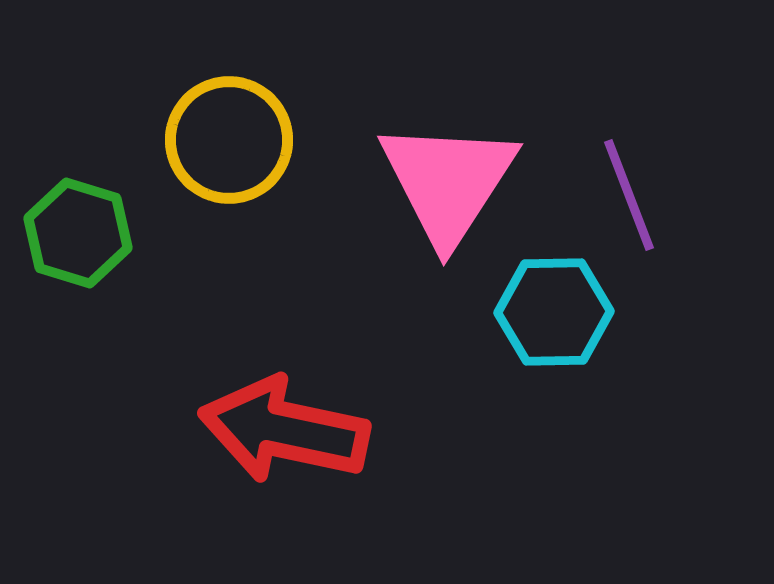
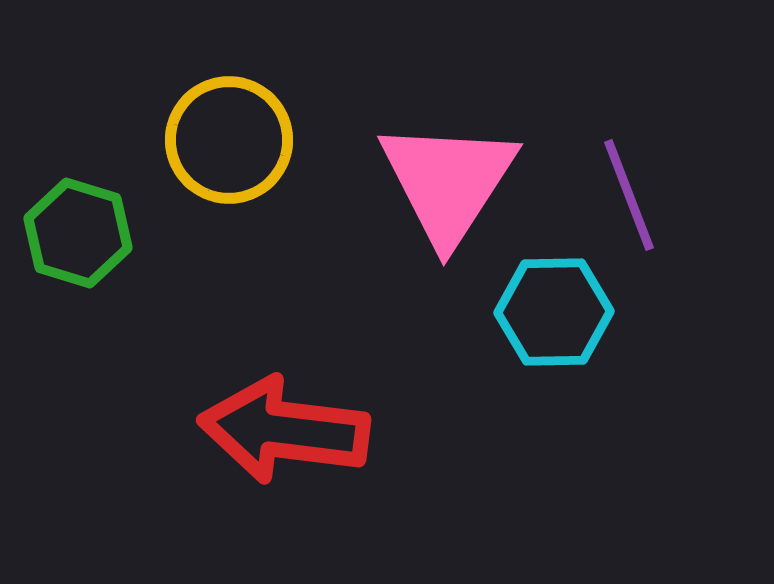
red arrow: rotated 5 degrees counterclockwise
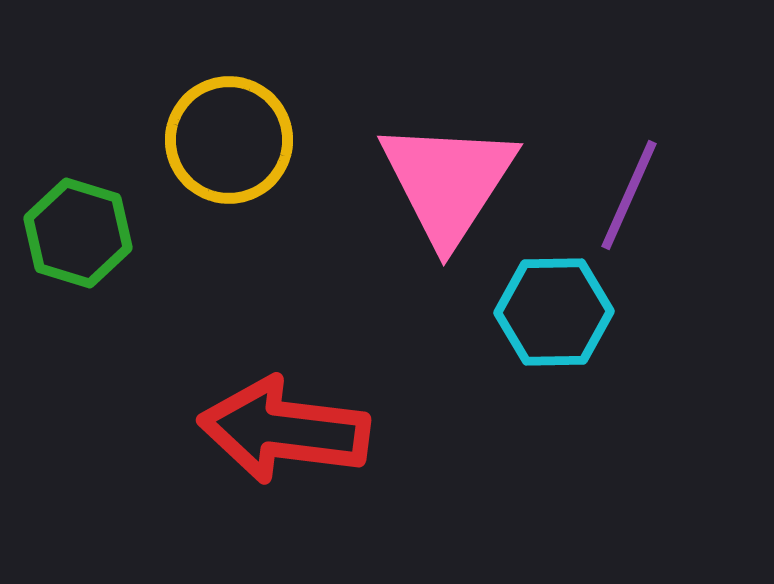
purple line: rotated 45 degrees clockwise
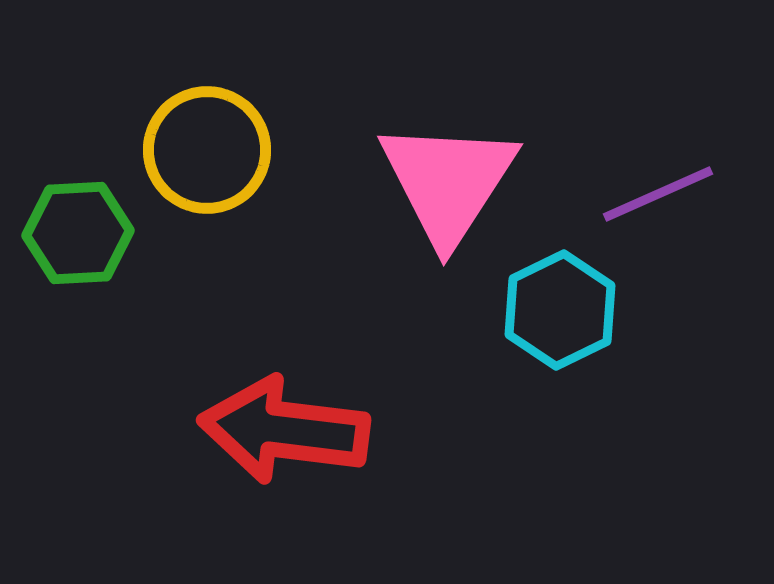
yellow circle: moved 22 px left, 10 px down
purple line: moved 29 px right, 1 px up; rotated 42 degrees clockwise
green hexagon: rotated 20 degrees counterclockwise
cyan hexagon: moved 6 px right, 2 px up; rotated 25 degrees counterclockwise
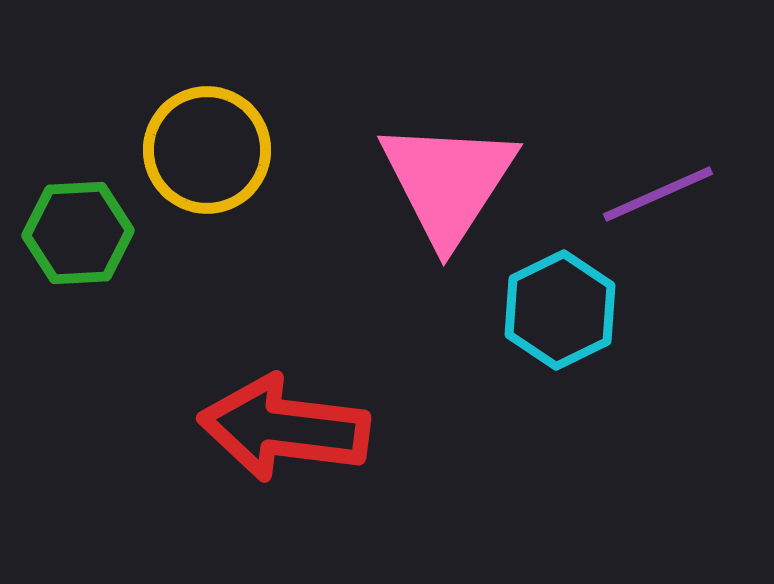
red arrow: moved 2 px up
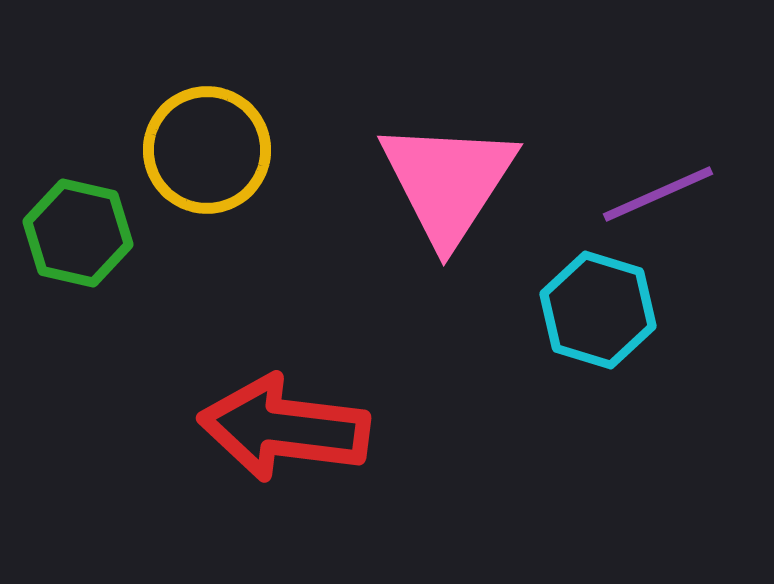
green hexagon: rotated 16 degrees clockwise
cyan hexagon: moved 38 px right; rotated 17 degrees counterclockwise
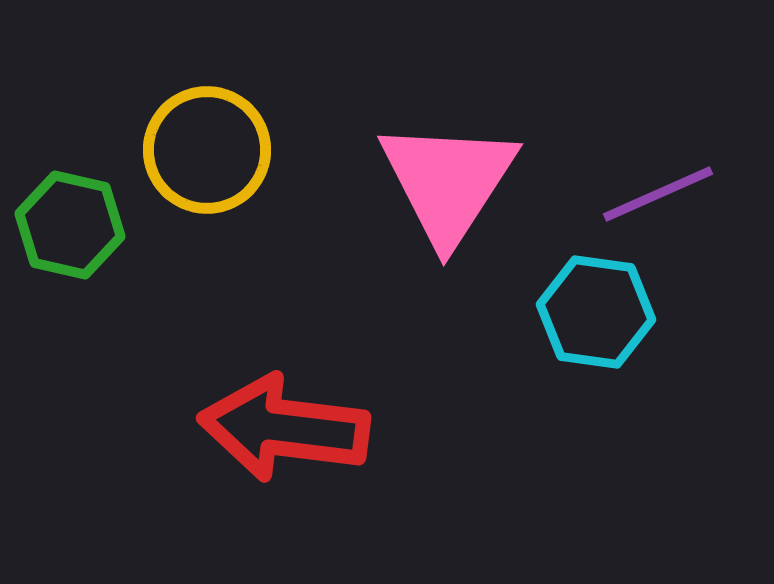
green hexagon: moved 8 px left, 8 px up
cyan hexagon: moved 2 px left, 2 px down; rotated 9 degrees counterclockwise
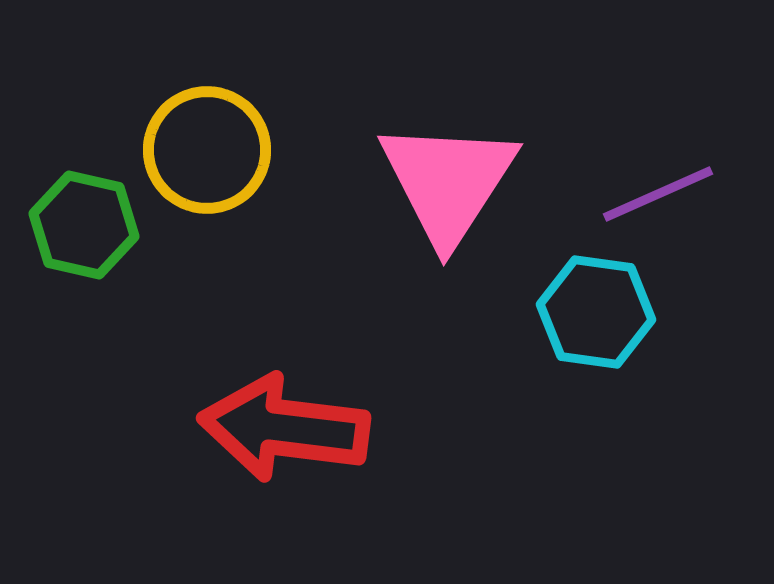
green hexagon: moved 14 px right
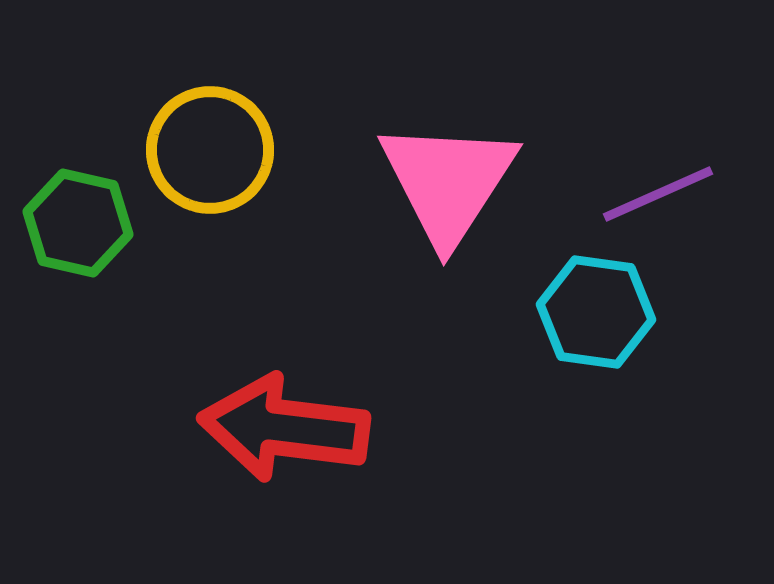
yellow circle: moved 3 px right
green hexagon: moved 6 px left, 2 px up
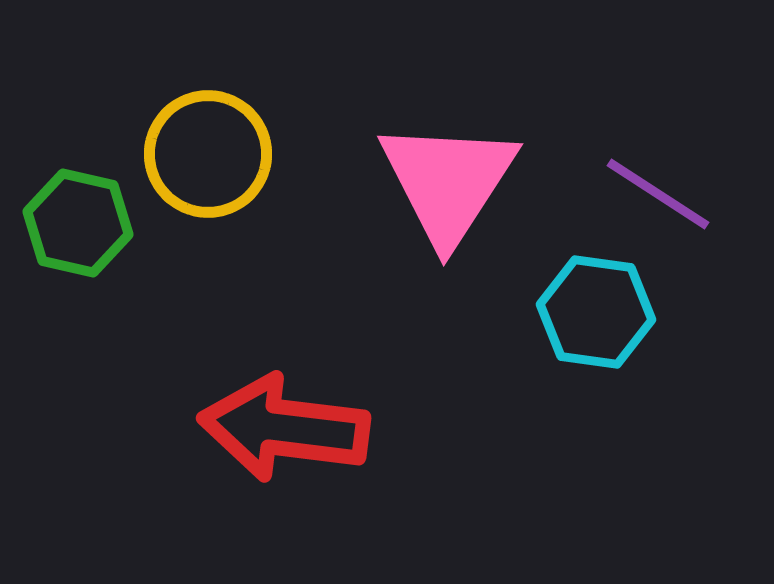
yellow circle: moved 2 px left, 4 px down
purple line: rotated 57 degrees clockwise
